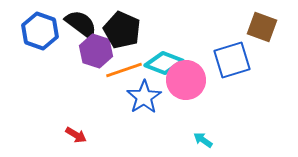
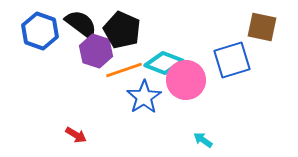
brown square: rotated 8 degrees counterclockwise
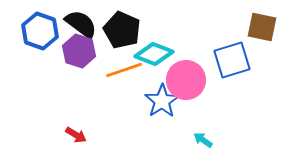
purple hexagon: moved 17 px left
cyan diamond: moved 10 px left, 9 px up
blue star: moved 18 px right, 4 px down
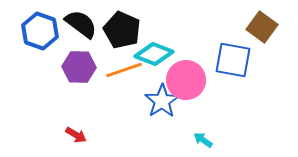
brown square: rotated 24 degrees clockwise
purple hexagon: moved 16 px down; rotated 16 degrees counterclockwise
blue square: moved 1 px right; rotated 27 degrees clockwise
